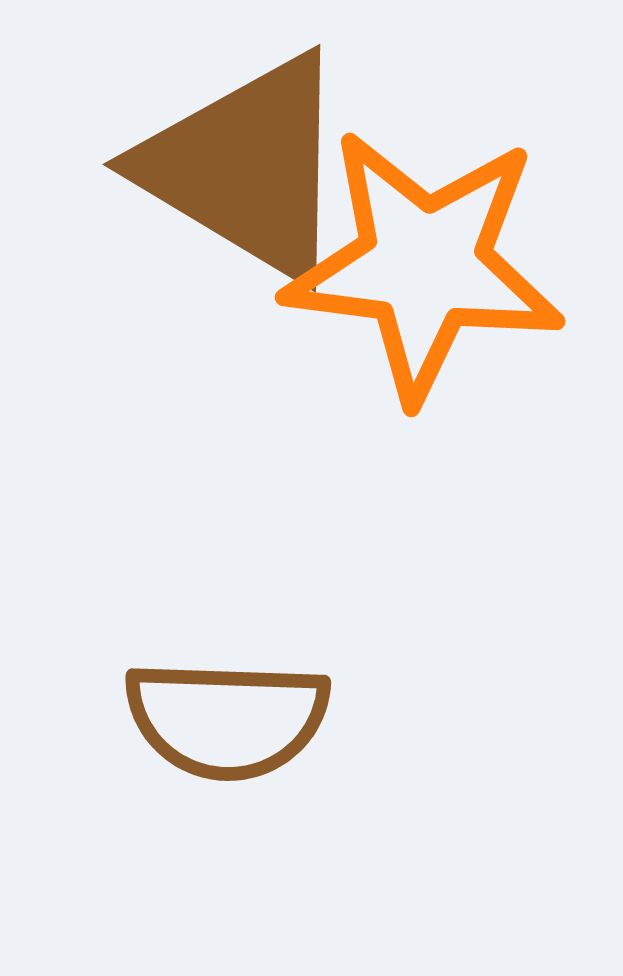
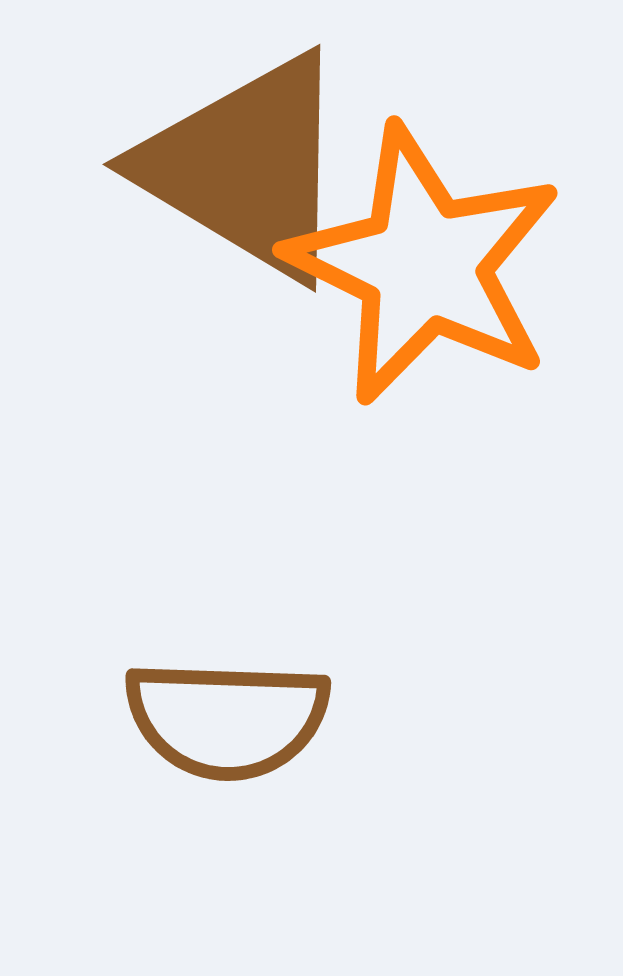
orange star: rotated 19 degrees clockwise
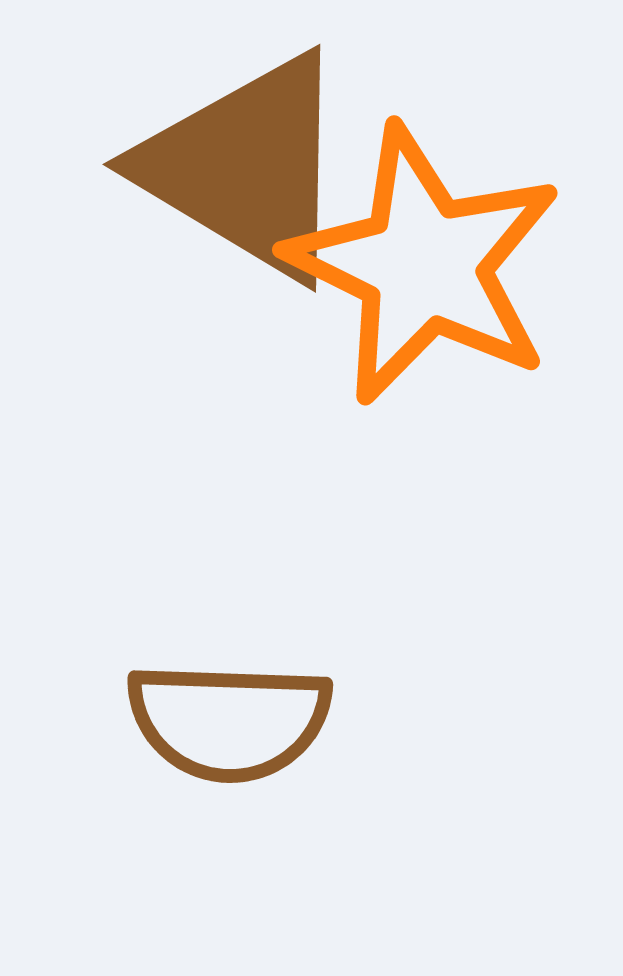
brown semicircle: moved 2 px right, 2 px down
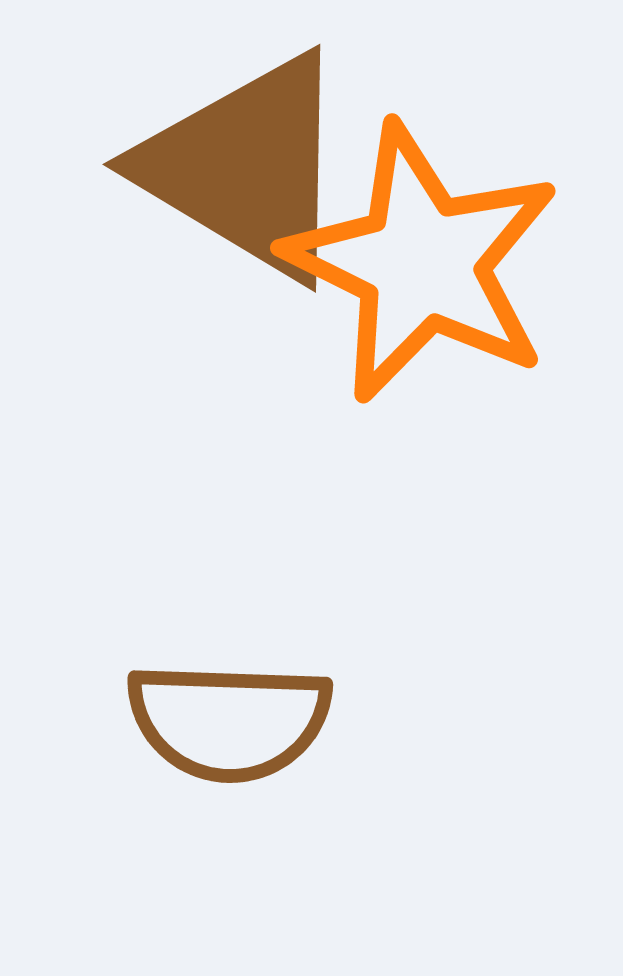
orange star: moved 2 px left, 2 px up
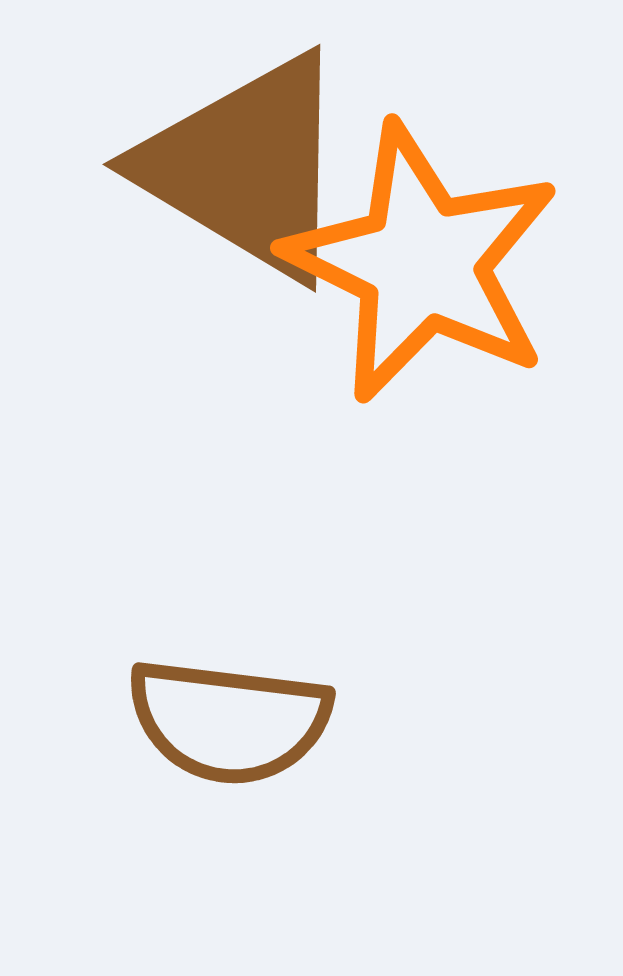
brown semicircle: rotated 5 degrees clockwise
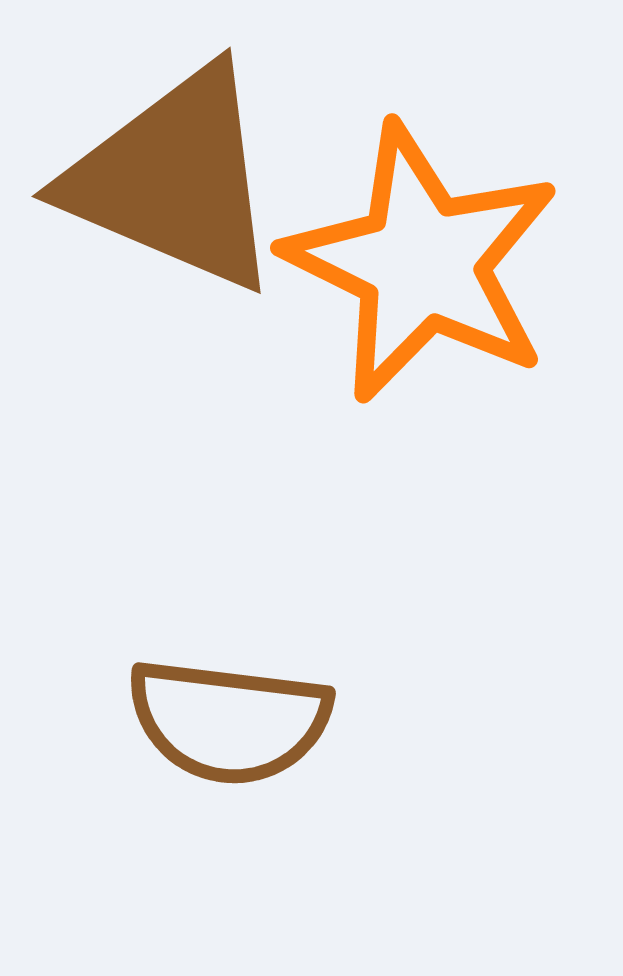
brown triangle: moved 72 px left, 12 px down; rotated 8 degrees counterclockwise
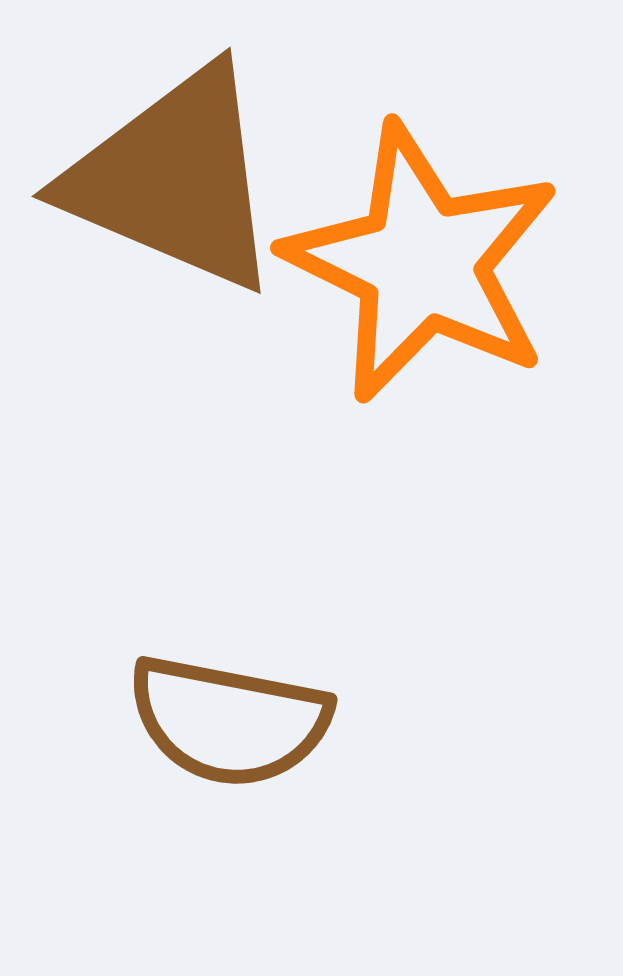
brown semicircle: rotated 4 degrees clockwise
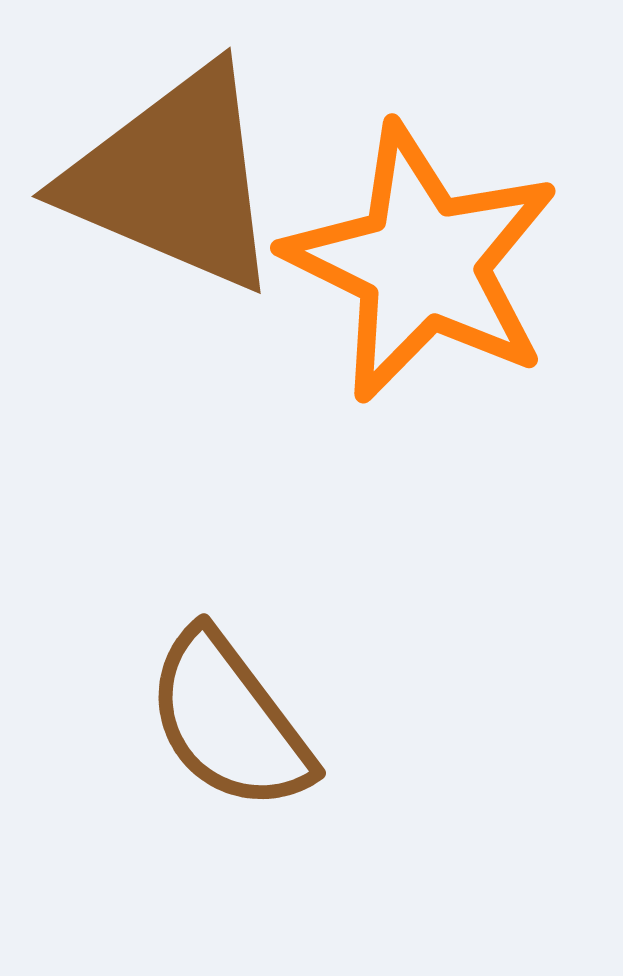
brown semicircle: rotated 42 degrees clockwise
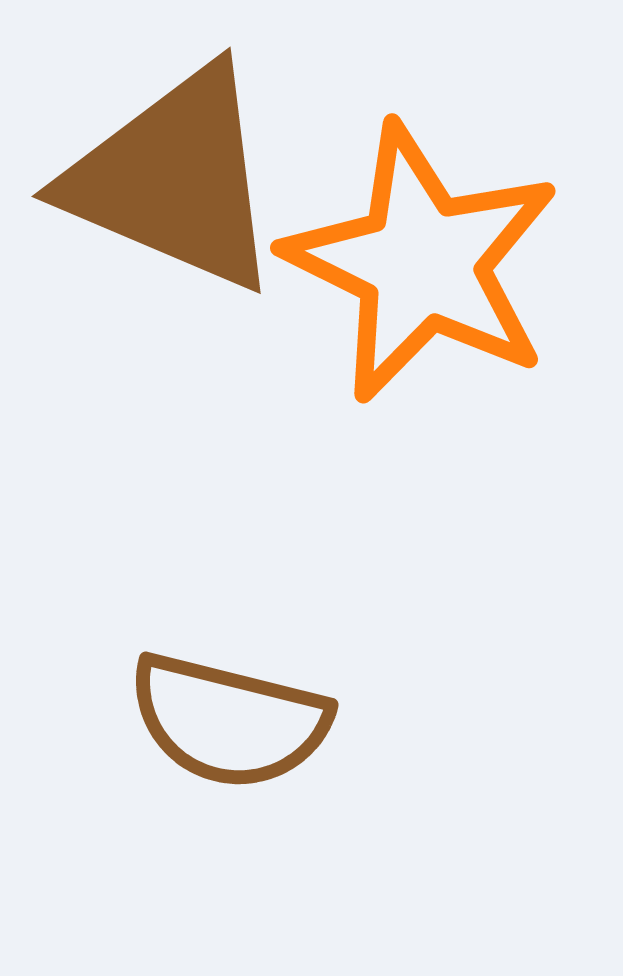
brown semicircle: rotated 39 degrees counterclockwise
